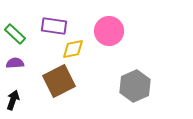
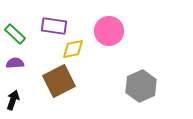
gray hexagon: moved 6 px right
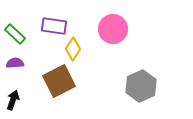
pink circle: moved 4 px right, 2 px up
yellow diamond: rotated 45 degrees counterclockwise
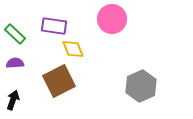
pink circle: moved 1 px left, 10 px up
yellow diamond: rotated 55 degrees counterclockwise
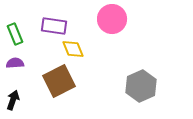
green rectangle: rotated 25 degrees clockwise
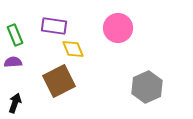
pink circle: moved 6 px right, 9 px down
green rectangle: moved 1 px down
purple semicircle: moved 2 px left, 1 px up
gray hexagon: moved 6 px right, 1 px down
black arrow: moved 2 px right, 3 px down
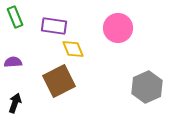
green rectangle: moved 18 px up
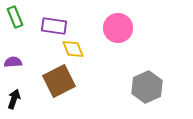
black arrow: moved 1 px left, 4 px up
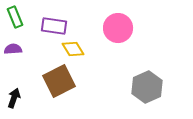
yellow diamond: rotated 10 degrees counterclockwise
purple semicircle: moved 13 px up
black arrow: moved 1 px up
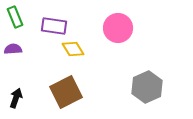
brown square: moved 7 px right, 11 px down
black arrow: moved 2 px right
